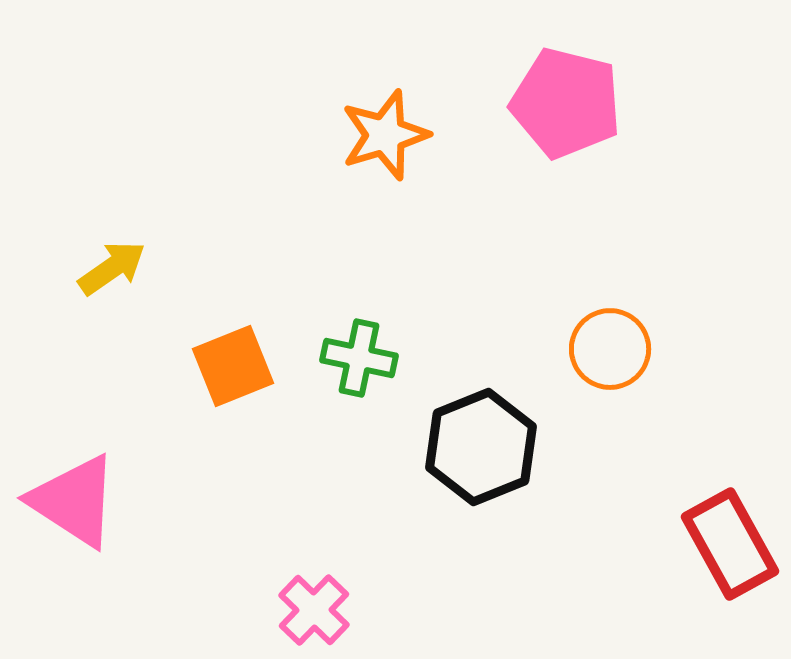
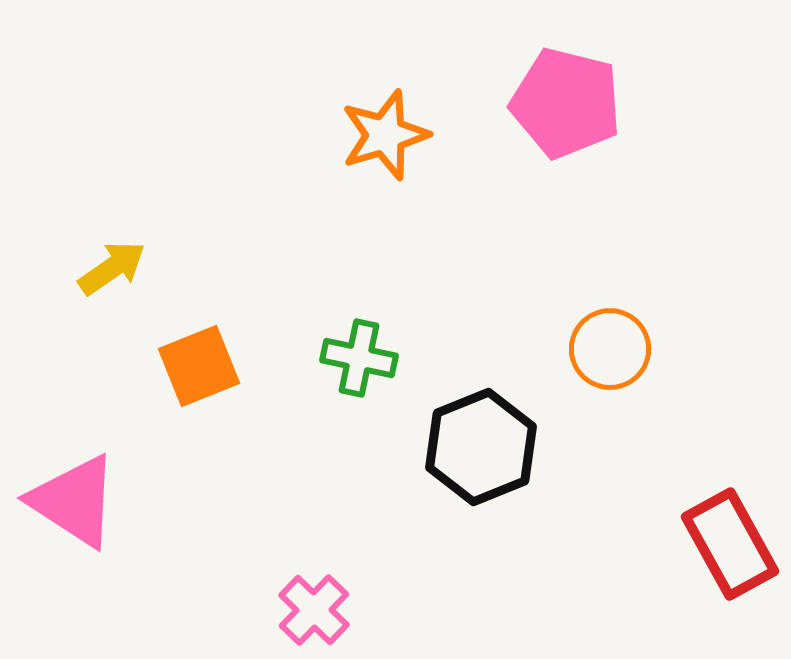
orange square: moved 34 px left
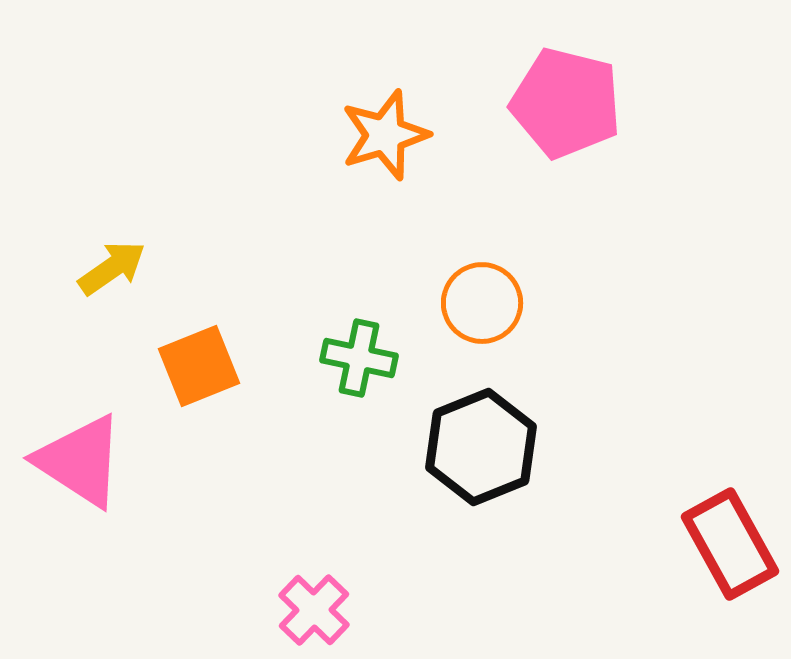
orange circle: moved 128 px left, 46 px up
pink triangle: moved 6 px right, 40 px up
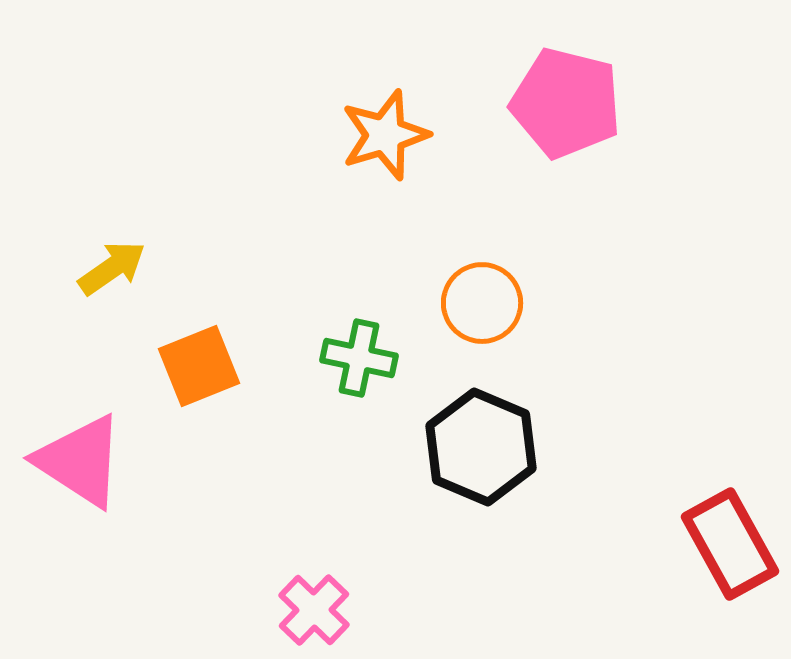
black hexagon: rotated 15 degrees counterclockwise
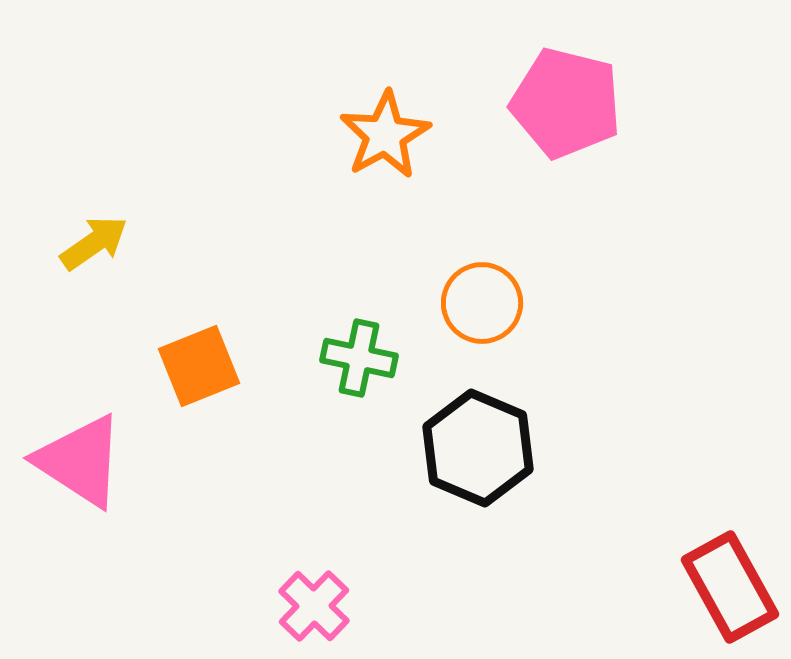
orange star: rotated 12 degrees counterclockwise
yellow arrow: moved 18 px left, 25 px up
black hexagon: moved 3 px left, 1 px down
red rectangle: moved 43 px down
pink cross: moved 4 px up
